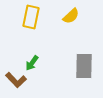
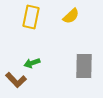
green arrow: rotated 35 degrees clockwise
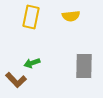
yellow semicircle: rotated 36 degrees clockwise
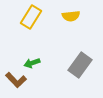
yellow rectangle: rotated 20 degrees clockwise
gray rectangle: moved 4 px left, 1 px up; rotated 35 degrees clockwise
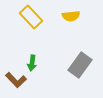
yellow rectangle: rotated 75 degrees counterclockwise
green arrow: rotated 63 degrees counterclockwise
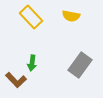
yellow semicircle: rotated 18 degrees clockwise
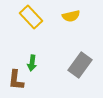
yellow semicircle: rotated 24 degrees counterclockwise
brown L-shape: rotated 50 degrees clockwise
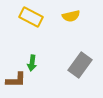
yellow rectangle: rotated 20 degrees counterclockwise
brown L-shape: rotated 95 degrees counterclockwise
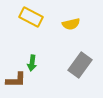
yellow semicircle: moved 8 px down
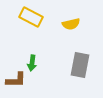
gray rectangle: rotated 25 degrees counterclockwise
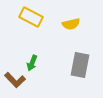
green arrow: rotated 14 degrees clockwise
brown L-shape: moved 1 px left; rotated 45 degrees clockwise
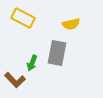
yellow rectangle: moved 8 px left, 1 px down
gray rectangle: moved 23 px left, 12 px up
